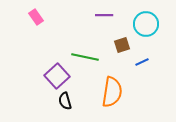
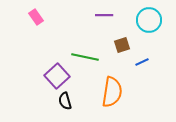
cyan circle: moved 3 px right, 4 px up
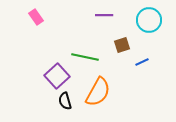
orange semicircle: moved 14 px left; rotated 20 degrees clockwise
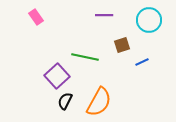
orange semicircle: moved 1 px right, 10 px down
black semicircle: rotated 42 degrees clockwise
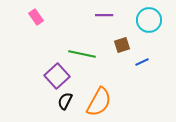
green line: moved 3 px left, 3 px up
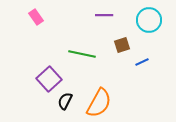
purple square: moved 8 px left, 3 px down
orange semicircle: moved 1 px down
